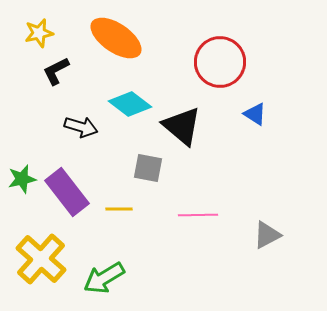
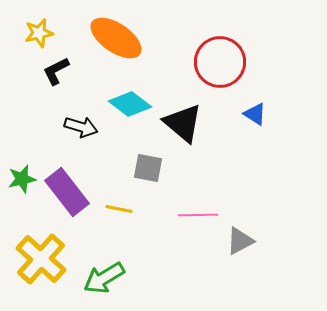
black triangle: moved 1 px right, 3 px up
yellow line: rotated 12 degrees clockwise
gray triangle: moved 27 px left, 6 px down
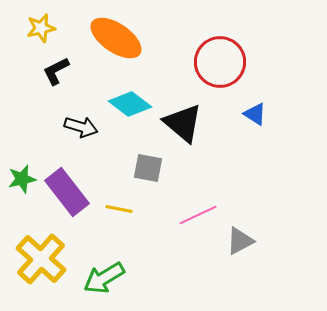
yellow star: moved 2 px right, 5 px up
pink line: rotated 24 degrees counterclockwise
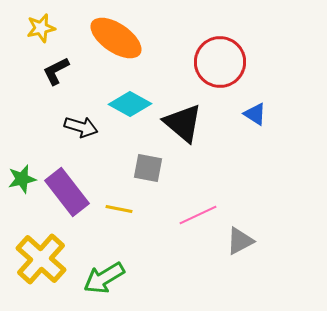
cyan diamond: rotated 9 degrees counterclockwise
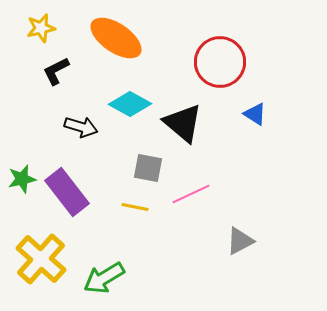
yellow line: moved 16 px right, 2 px up
pink line: moved 7 px left, 21 px up
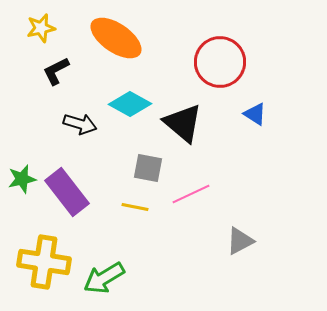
black arrow: moved 1 px left, 3 px up
yellow cross: moved 3 px right, 3 px down; rotated 33 degrees counterclockwise
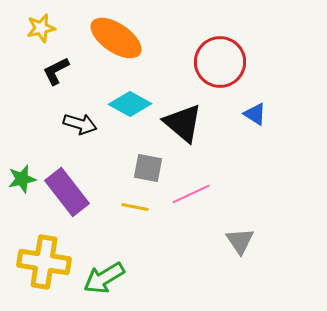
gray triangle: rotated 36 degrees counterclockwise
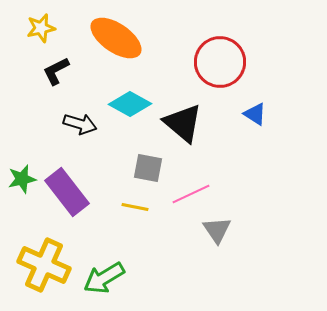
gray triangle: moved 23 px left, 11 px up
yellow cross: moved 3 px down; rotated 15 degrees clockwise
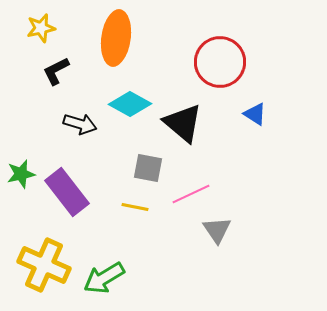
orange ellipse: rotated 64 degrees clockwise
green star: moved 1 px left, 5 px up
